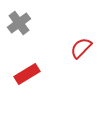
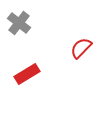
gray cross: rotated 15 degrees counterclockwise
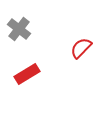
gray cross: moved 6 px down
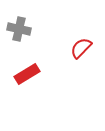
gray cross: rotated 25 degrees counterclockwise
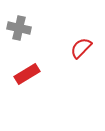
gray cross: moved 1 px up
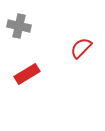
gray cross: moved 2 px up
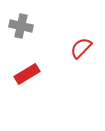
gray cross: moved 2 px right
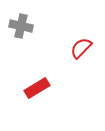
red rectangle: moved 10 px right, 14 px down
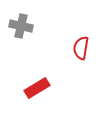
red semicircle: rotated 35 degrees counterclockwise
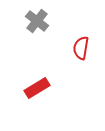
gray cross: moved 16 px right, 5 px up; rotated 25 degrees clockwise
